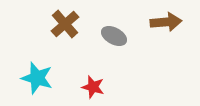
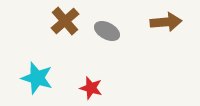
brown cross: moved 3 px up
gray ellipse: moved 7 px left, 5 px up
red star: moved 2 px left, 1 px down
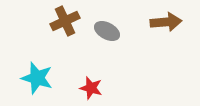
brown cross: rotated 16 degrees clockwise
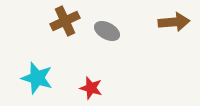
brown arrow: moved 8 px right
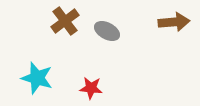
brown cross: rotated 12 degrees counterclockwise
red star: rotated 10 degrees counterclockwise
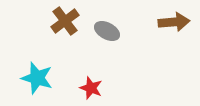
red star: rotated 15 degrees clockwise
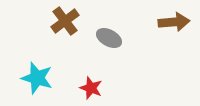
gray ellipse: moved 2 px right, 7 px down
